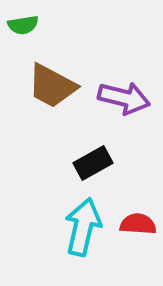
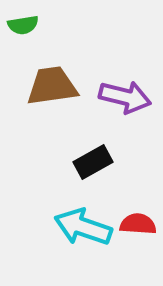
brown trapezoid: rotated 144 degrees clockwise
purple arrow: moved 1 px right, 1 px up
black rectangle: moved 1 px up
cyan arrow: rotated 84 degrees counterclockwise
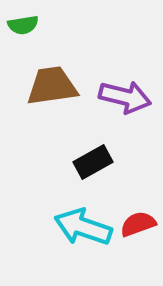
red semicircle: rotated 24 degrees counterclockwise
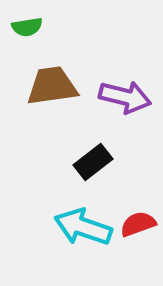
green semicircle: moved 4 px right, 2 px down
black rectangle: rotated 9 degrees counterclockwise
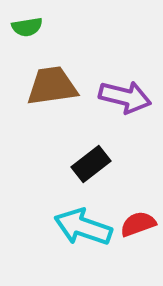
black rectangle: moved 2 px left, 2 px down
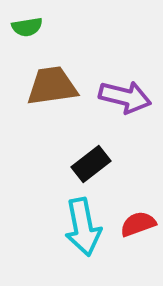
cyan arrow: rotated 120 degrees counterclockwise
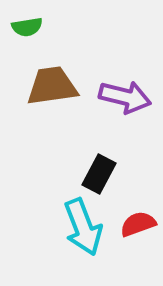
black rectangle: moved 8 px right, 10 px down; rotated 24 degrees counterclockwise
cyan arrow: rotated 10 degrees counterclockwise
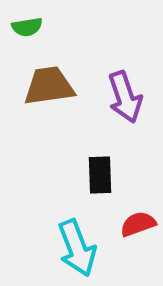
brown trapezoid: moved 3 px left
purple arrow: rotated 57 degrees clockwise
black rectangle: moved 1 px right, 1 px down; rotated 30 degrees counterclockwise
cyan arrow: moved 6 px left, 21 px down
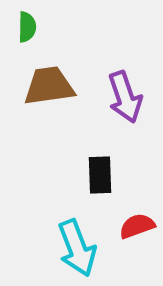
green semicircle: rotated 80 degrees counterclockwise
red semicircle: moved 1 px left, 2 px down
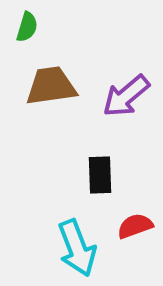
green semicircle: rotated 16 degrees clockwise
brown trapezoid: moved 2 px right
purple arrow: moved 1 px right, 1 px up; rotated 69 degrees clockwise
red semicircle: moved 2 px left
